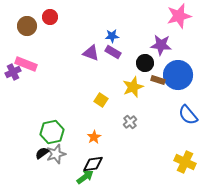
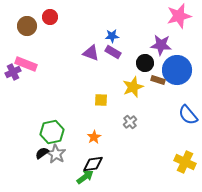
blue circle: moved 1 px left, 5 px up
yellow square: rotated 32 degrees counterclockwise
gray star: rotated 24 degrees counterclockwise
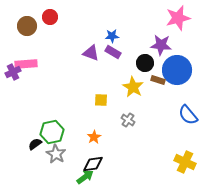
pink star: moved 1 px left, 2 px down
pink rectangle: rotated 25 degrees counterclockwise
yellow star: rotated 20 degrees counterclockwise
gray cross: moved 2 px left, 2 px up; rotated 16 degrees counterclockwise
black semicircle: moved 7 px left, 9 px up
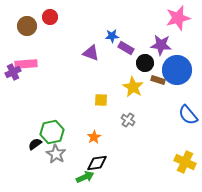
purple rectangle: moved 13 px right, 4 px up
black diamond: moved 4 px right, 1 px up
green arrow: rotated 12 degrees clockwise
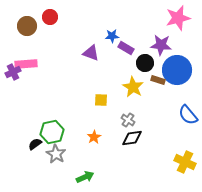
black diamond: moved 35 px right, 25 px up
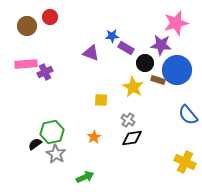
pink star: moved 2 px left, 5 px down
purple cross: moved 32 px right
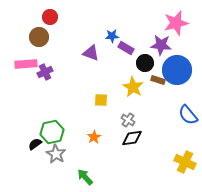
brown circle: moved 12 px right, 11 px down
green arrow: rotated 108 degrees counterclockwise
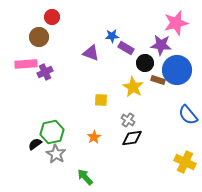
red circle: moved 2 px right
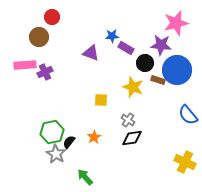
pink rectangle: moved 1 px left, 1 px down
yellow star: rotated 10 degrees counterclockwise
black semicircle: moved 34 px right, 2 px up; rotated 16 degrees counterclockwise
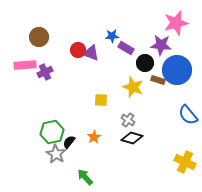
red circle: moved 26 px right, 33 px down
black diamond: rotated 25 degrees clockwise
